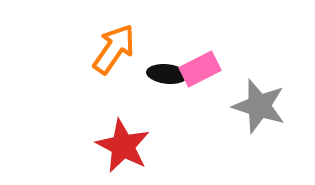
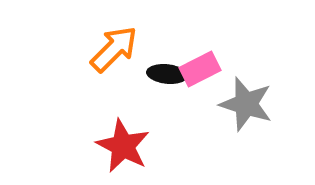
orange arrow: rotated 10 degrees clockwise
gray star: moved 13 px left, 2 px up
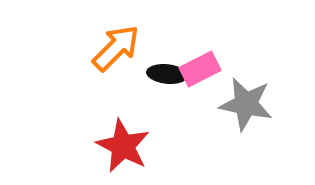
orange arrow: moved 2 px right, 1 px up
gray star: rotated 6 degrees counterclockwise
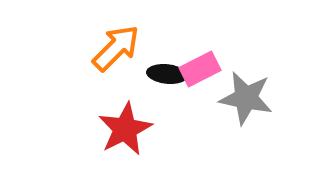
gray star: moved 6 px up
red star: moved 2 px right, 17 px up; rotated 18 degrees clockwise
